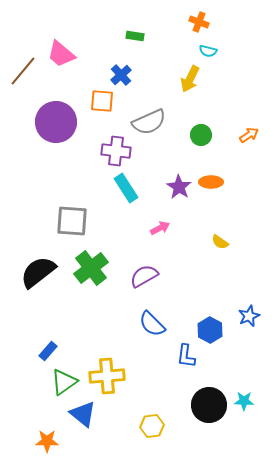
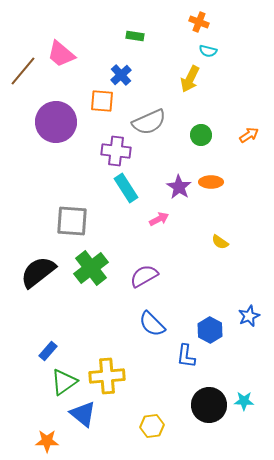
pink arrow: moved 1 px left, 9 px up
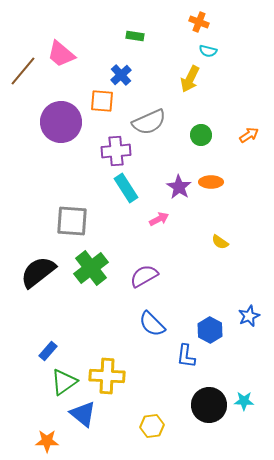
purple circle: moved 5 px right
purple cross: rotated 12 degrees counterclockwise
yellow cross: rotated 8 degrees clockwise
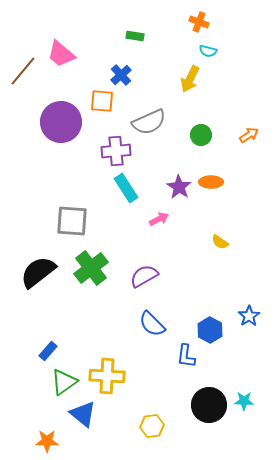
blue star: rotated 10 degrees counterclockwise
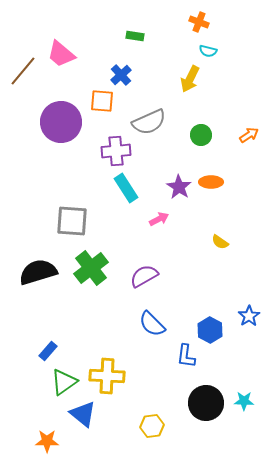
black semicircle: rotated 21 degrees clockwise
black circle: moved 3 px left, 2 px up
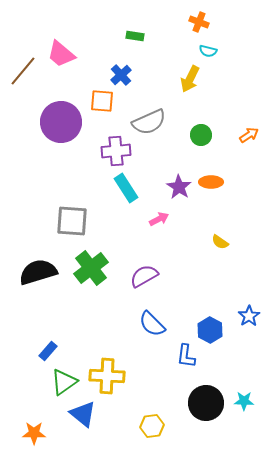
orange star: moved 13 px left, 8 px up
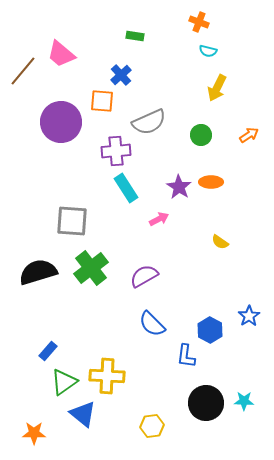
yellow arrow: moved 27 px right, 9 px down
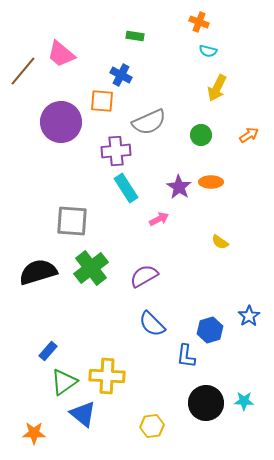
blue cross: rotated 20 degrees counterclockwise
blue hexagon: rotated 15 degrees clockwise
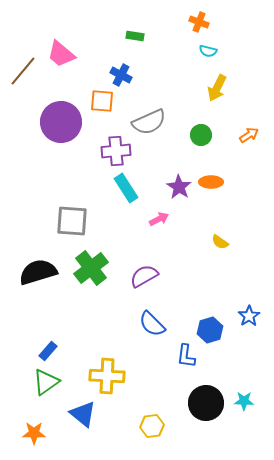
green triangle: moved 18 px left
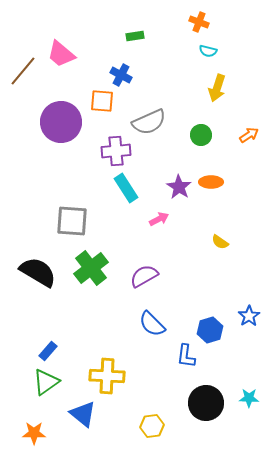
green rectangle: rotated 18 degrees counterclockwise
yellow arrow: rotated 8 degrees counterclockwise
black semicircle: rotated 48 degrees clockwise
cyan star: moved 5 px right, 3 px up
